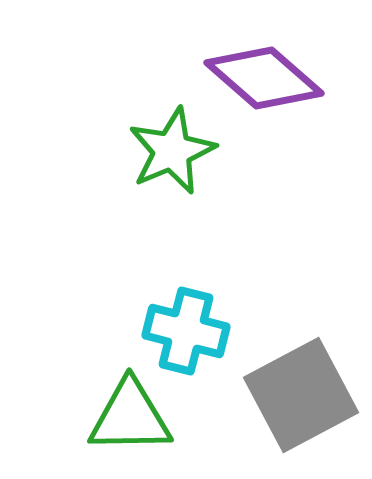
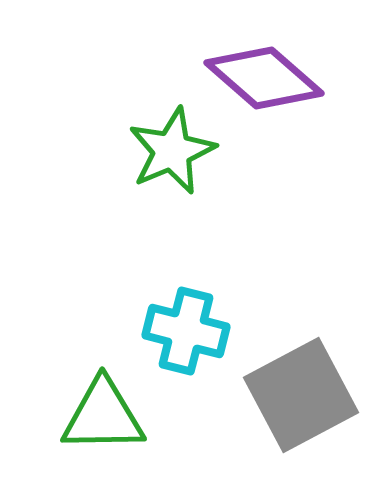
green triangle: moved 27 px left, 1 px up
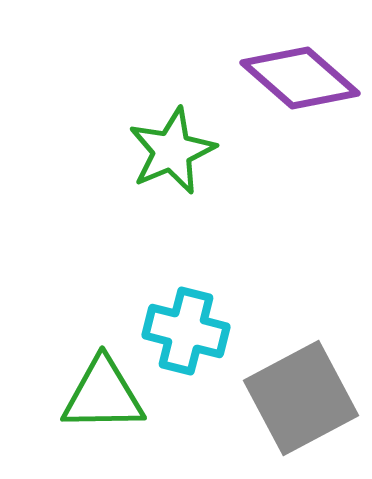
purple diamond: moved 36 px right
gray square: moved 3 px down
green triangle: moved 21 px up
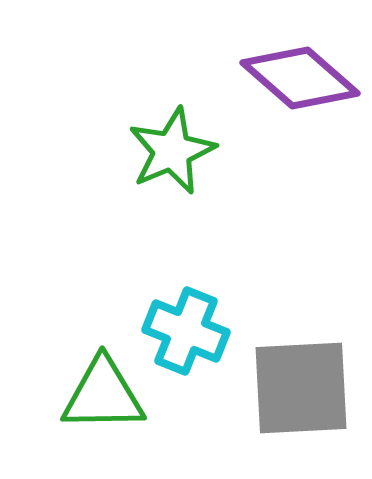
cyan cross: rotated 8 degrees clockwise
gray square: moved 10 px up; rotated 25 degrees clockwise
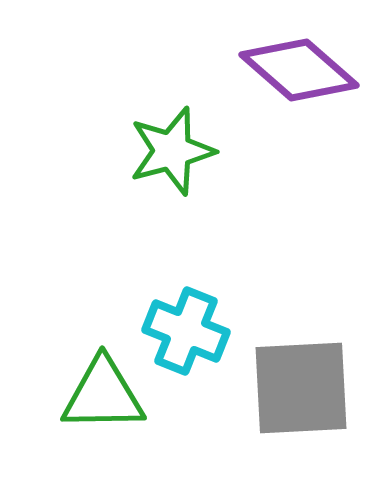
purple diamond: moved 1 px left, 8 px up
green star: rotated 8 degrees clockwise
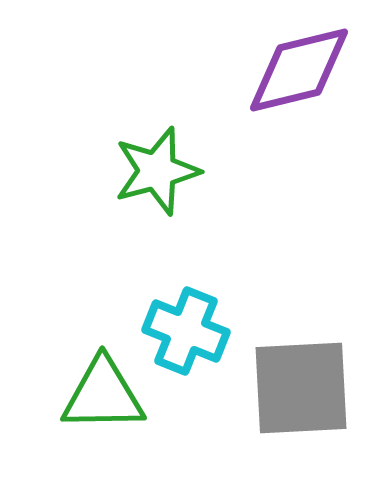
purple diamond: rotated 55 degrees counterclockwise
green star: moved 15 px left, 20 px down
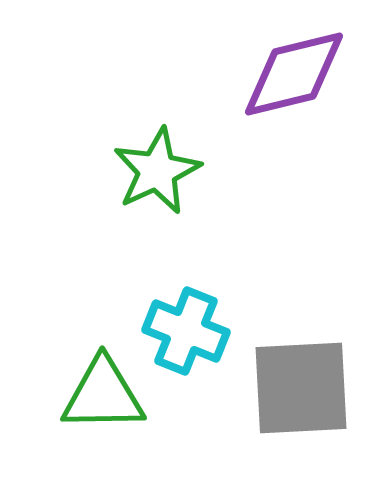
purple diamond: moved 5 px left, 4 px down
green star: rotated 10 degrees counterclockwise
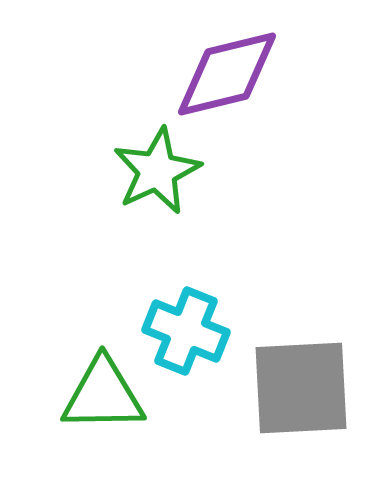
purple diamond: moved 67 px left
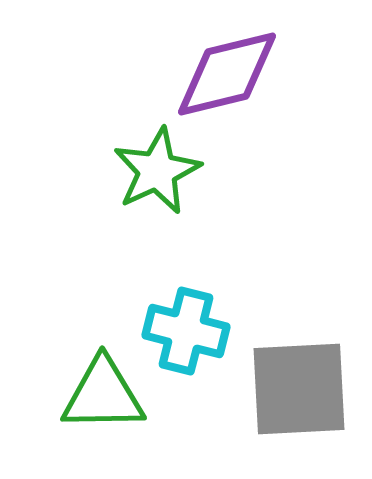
cyan cross: rotated 8 degrees counterclockwise
gray square: moved 2 px left, 1 px down
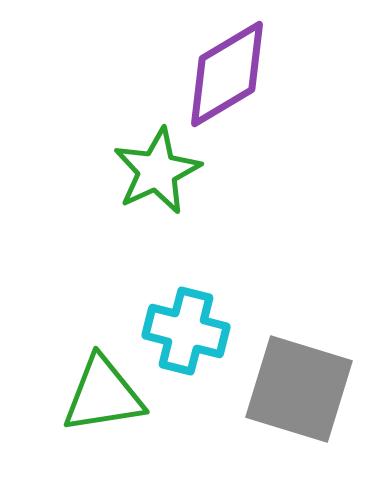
purple diamond: rotated 17 degrees counterclockwise
gray square: rotated 20 degrees clockwise
green triangle: rotated 8 degrees counterclockwise
